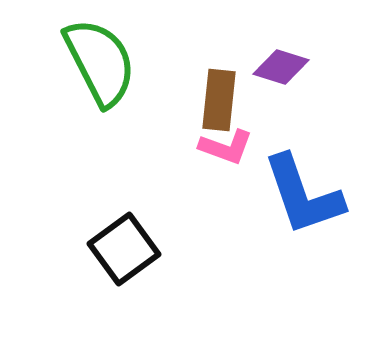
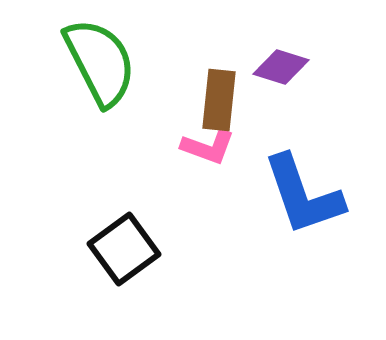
pink L-shape: moved 18 px left
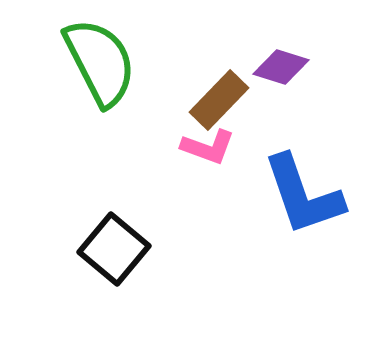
brown rectangle: rotated 38 degrees clockwise
black square: moved 10 px left; rotated 14 degrees counterclockwise
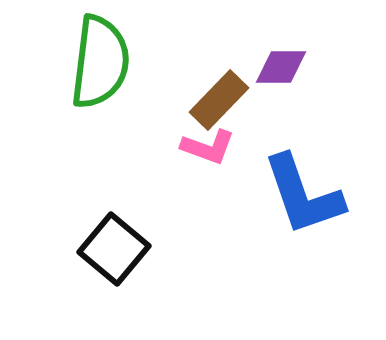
green semicircle: rotated 34 degrees clockwise
purple diamond: rotated 18 degrees counterclockwise
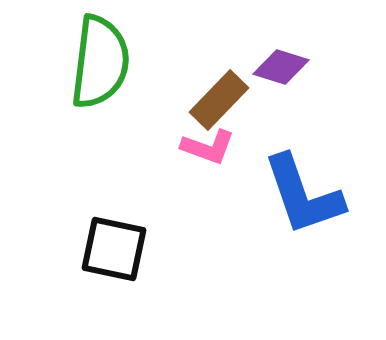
purple diamond: rotated 18 degrees clockwise
black square: rotated 28 degrees counterclockwise
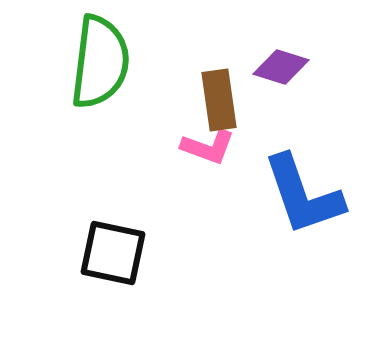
brown rectangle: rotated 52 degrees counterclockwise
black square: moved 1 px left, 4 px down
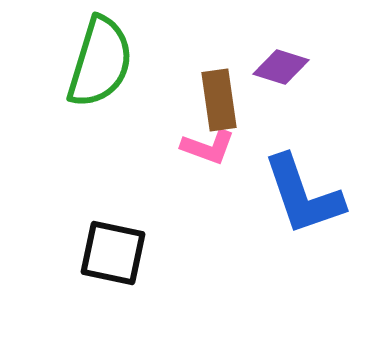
green semicircle: rotated 10 degrees clockwise
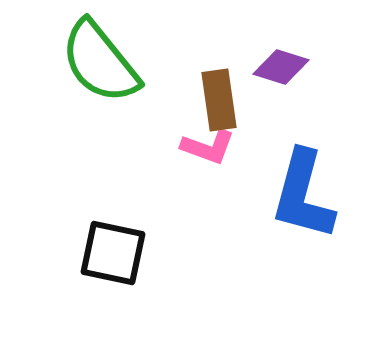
green semicircle: rotated 124 degrees clockwise
blue L-shape: rotated 34 degrees clockwise
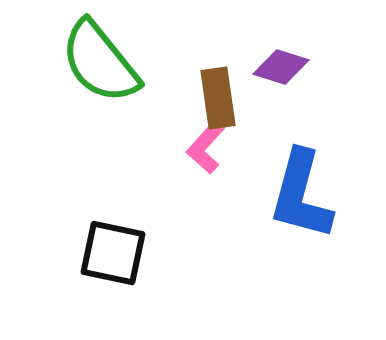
brown rectangle: moved 1 px left, 2 px up
pink L-shape: moved 2 px left; rotated 112 degrees clockwise
blue L-shape: moved 2 px left
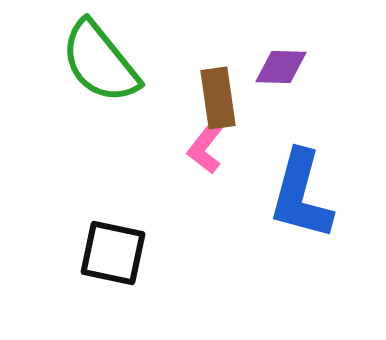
purple diamond: rotated 16 degrees counterclockwise
pink L-shape: rotated 4 degrees counterclockwise
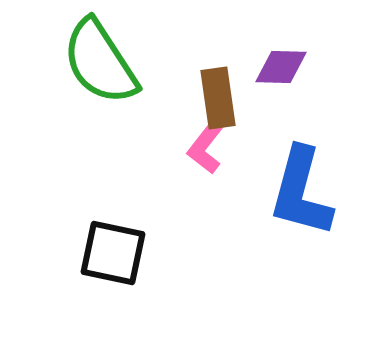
green semicircle: rotated 6 degrees clockwise
blue L-shape: moved 3 px up
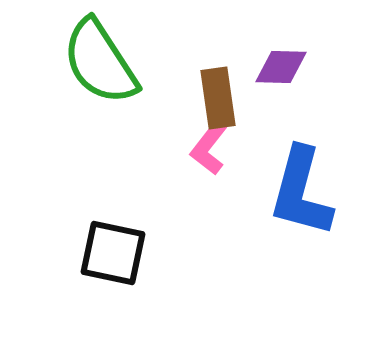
pink L-shape: moved 3 px right, 1 px down
